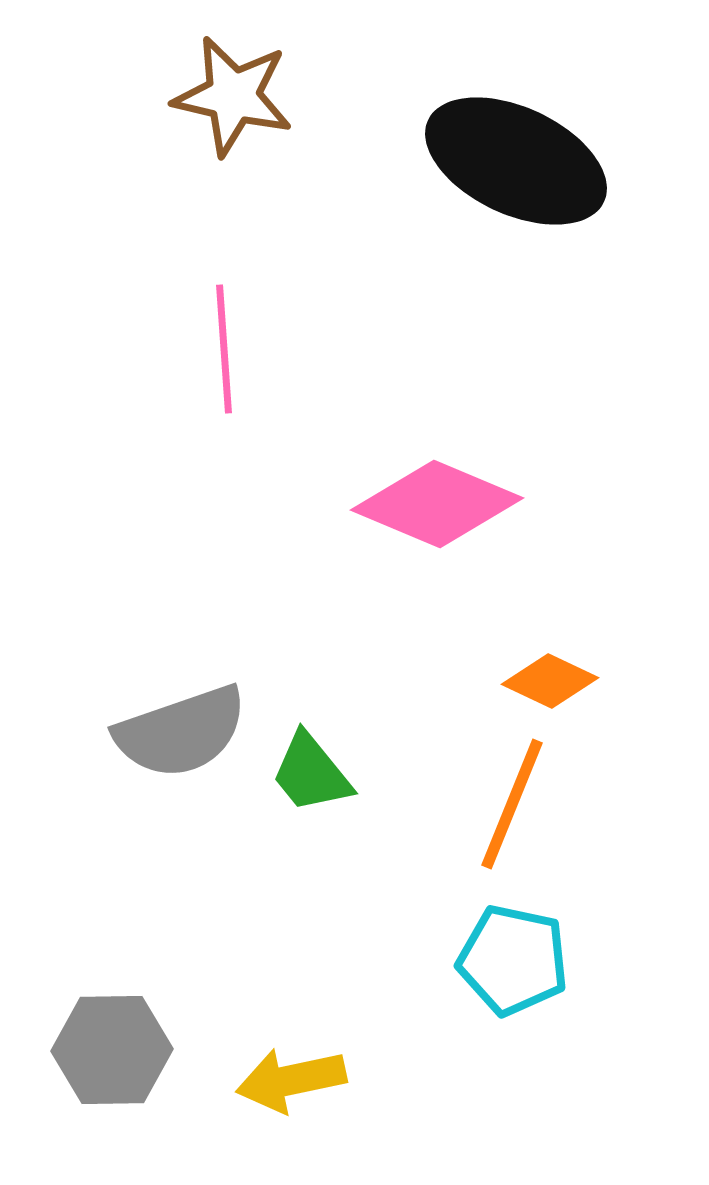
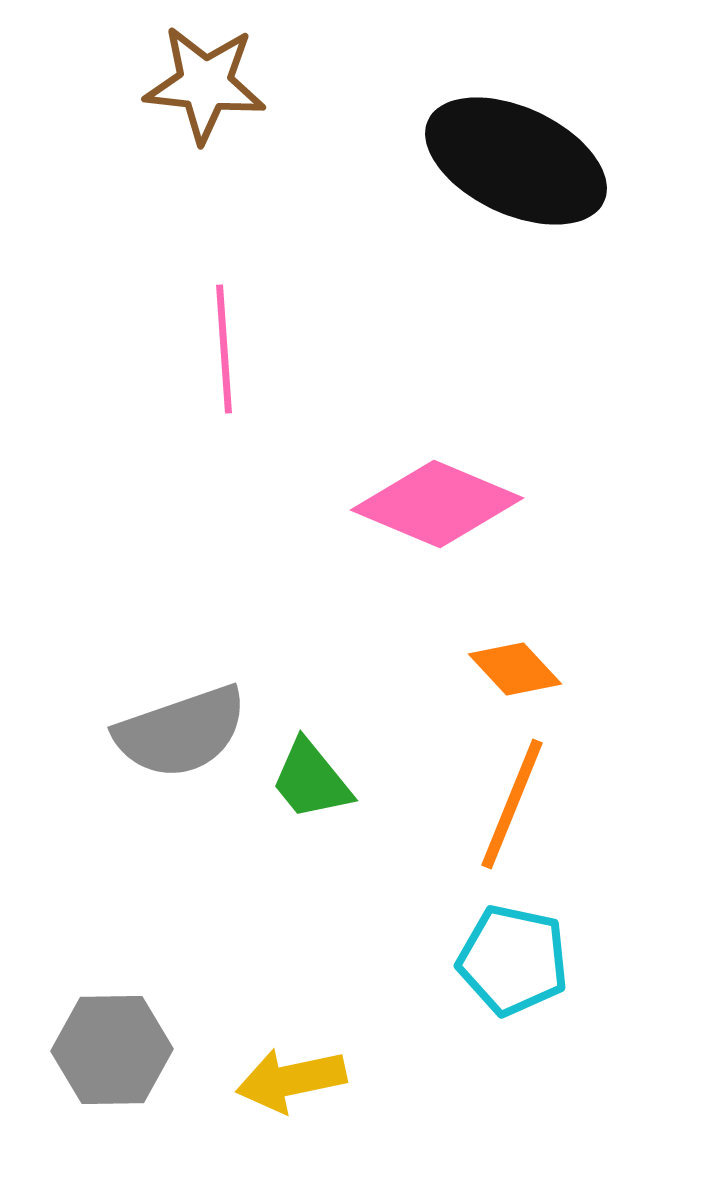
brown star: moved 28 px left, 12 px up; rotated 7 degrees counterclockwise
orange diamond: moved 35 px left, 12 px up; rotated 22 degrees clockwise
green trapezoid: moved 7 px down
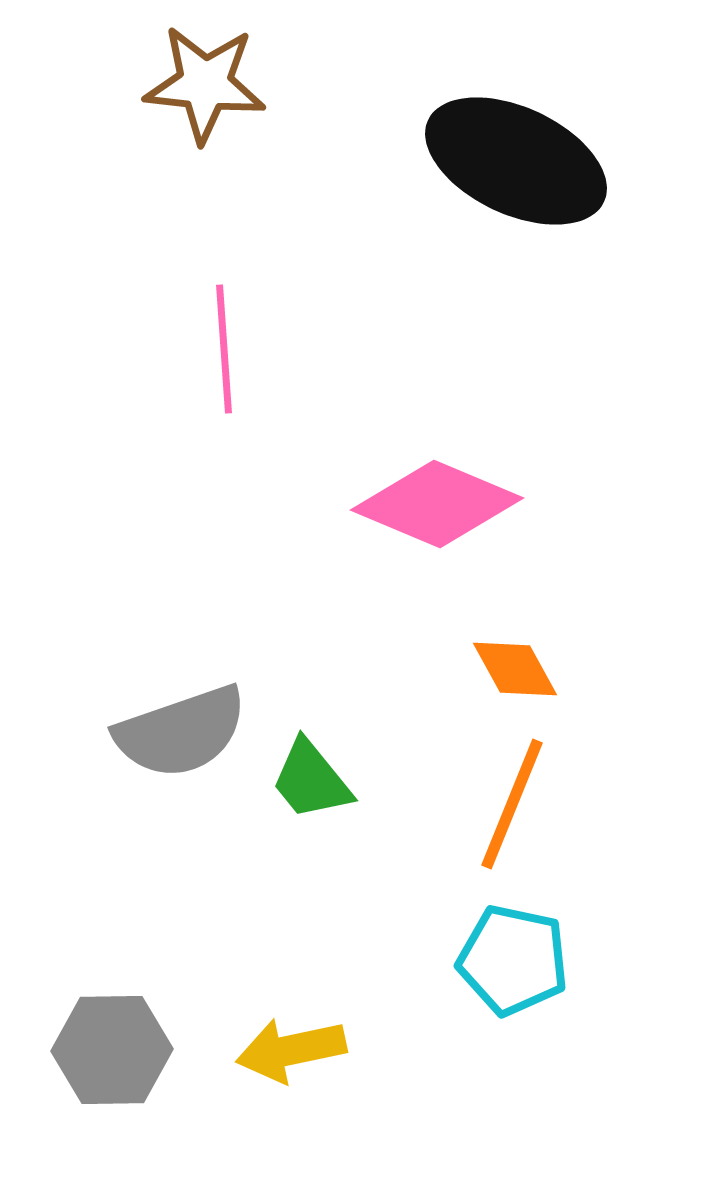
orange diamond: rotated 14 degrees clockwise
yellow arrow: moved 30 px up
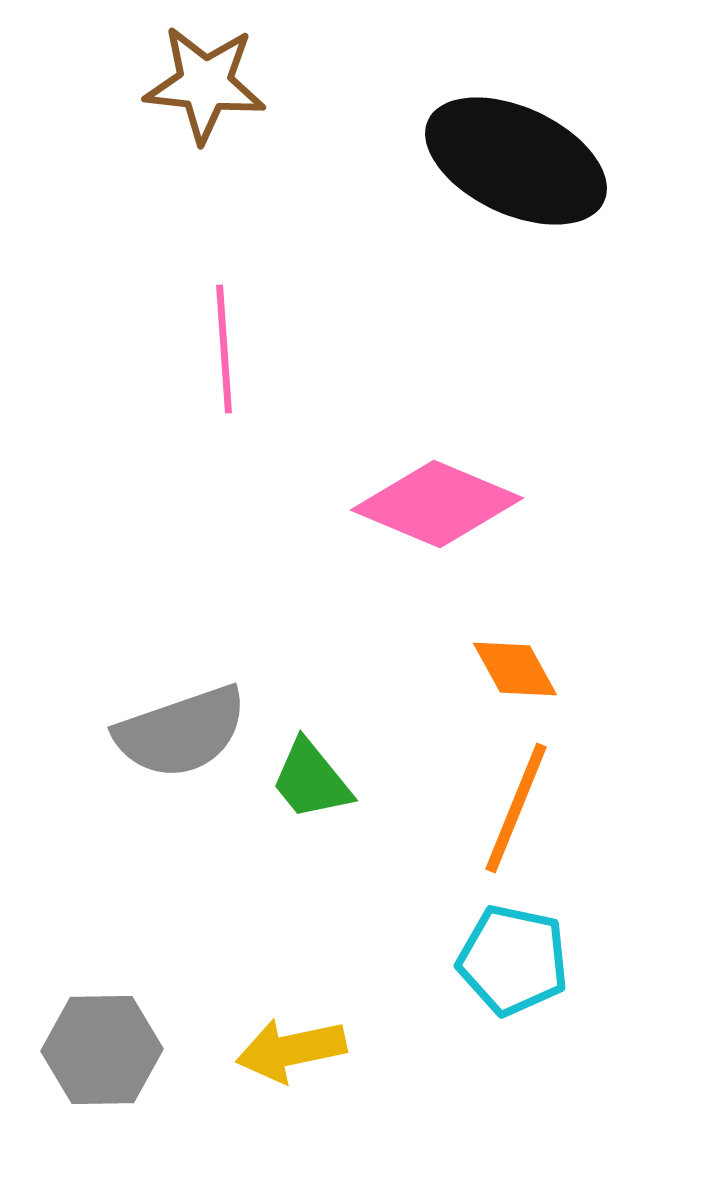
orange line: moved 4 px right, 4 px down
gray hexagon: moved 10 px left
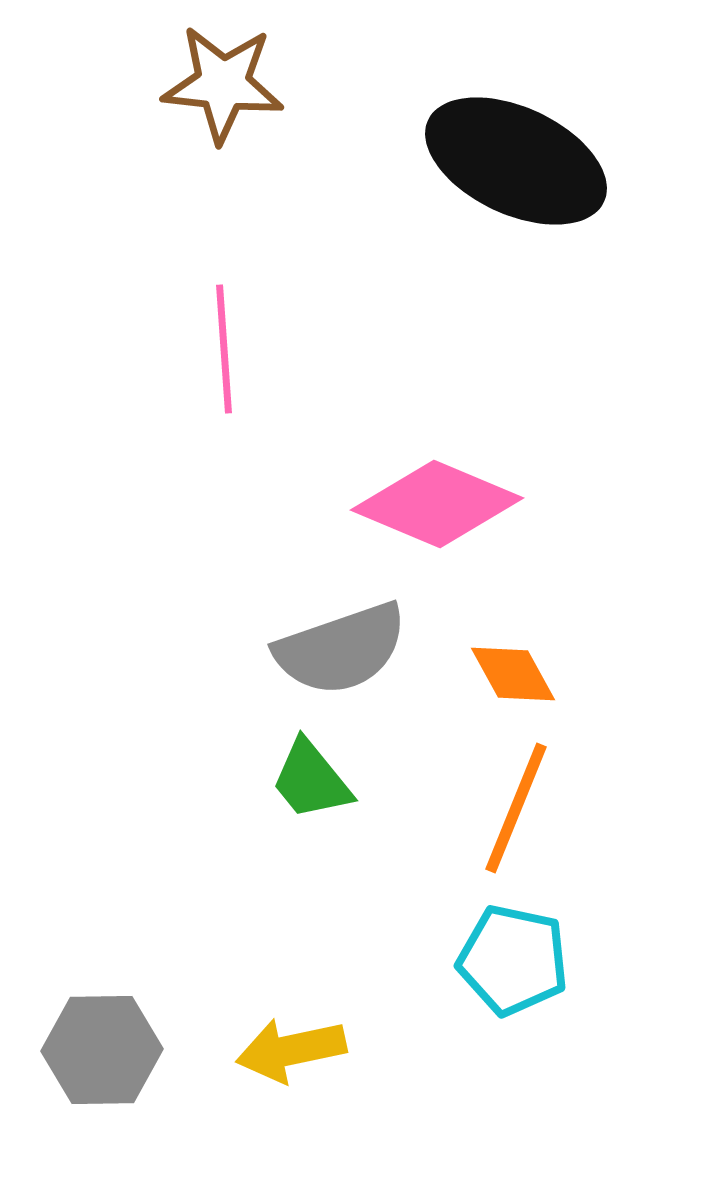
brown star: moved 18 px right
orange diamond: moved 2 px left, 5 px down
gray semicircle: moved 160 px right, 83 px up
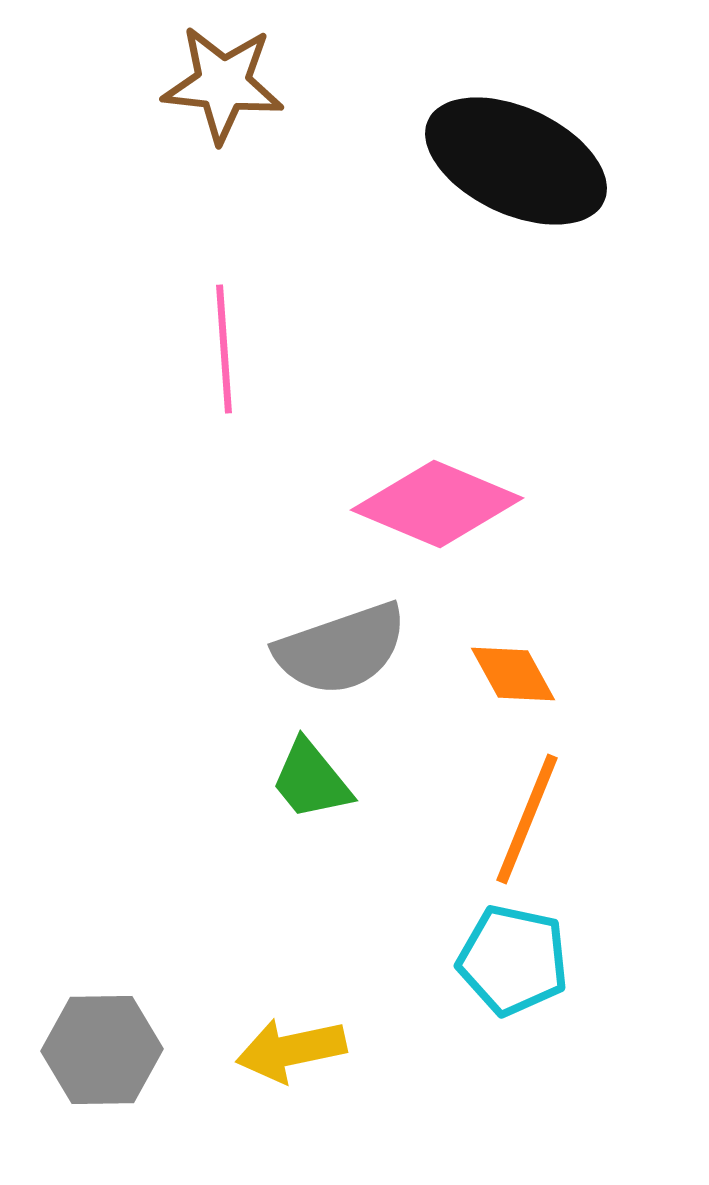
orange line: moved 11 px right, 11 px down
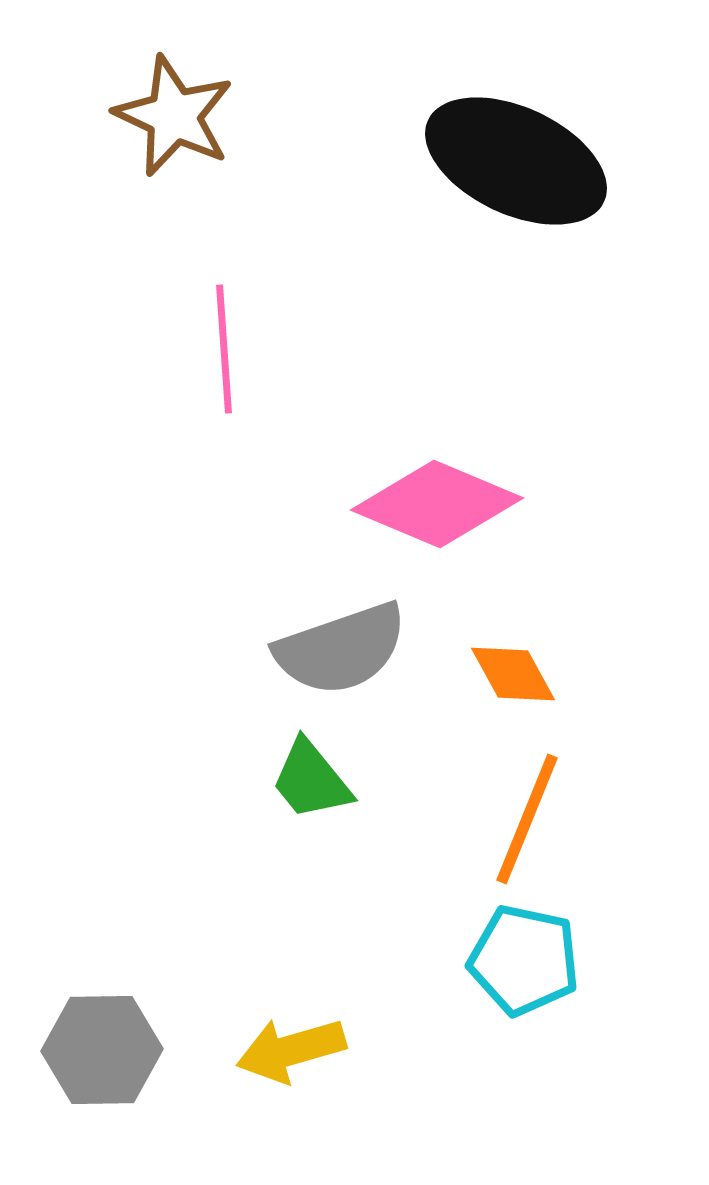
brown star: moved 49 px left, 32 px down; rotated 19 degrees clockwise
cyan pentagon: moved 11 px right
yellow arrow: rotated 4 degrees counterclockwise
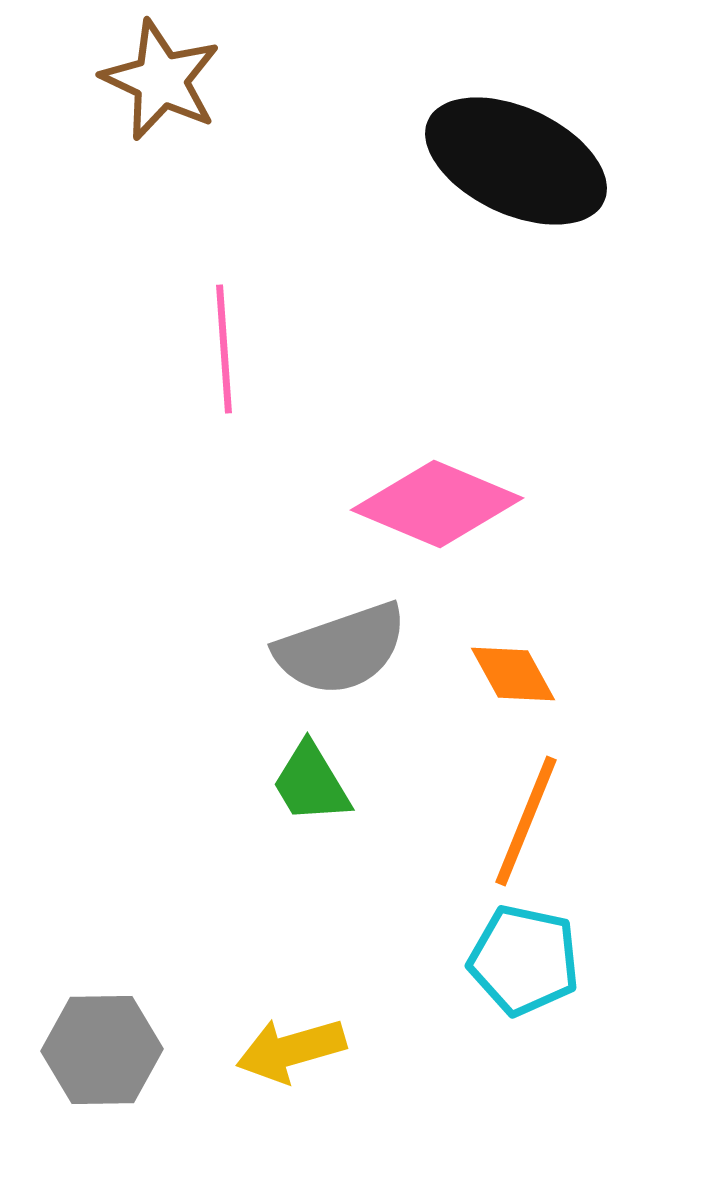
brown star: moved 13 px left, 36 px up
green trapezoid: moved 3 px down; rotated 8 degrees clockwise
orange line: moved 1 px left, 2 px down
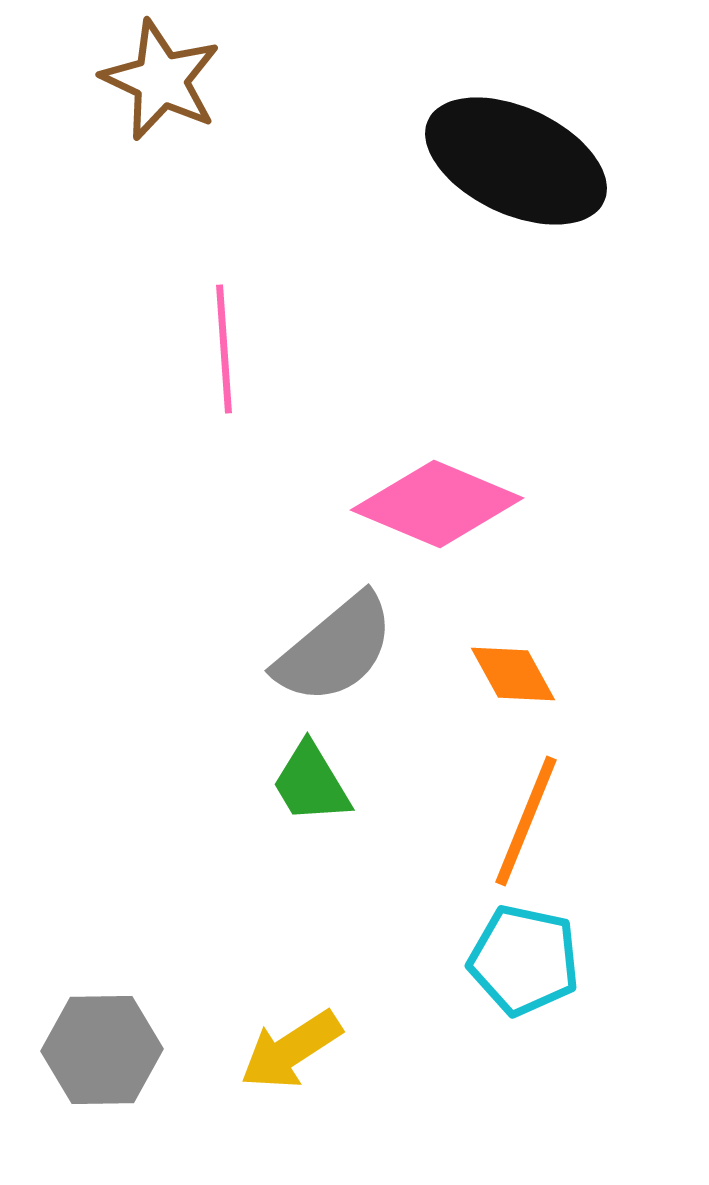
gray semicircle: moved 6 px left; rotated 21 degrees counterclockwise
yellow arrow: rotated 17 degrees counterclockwise
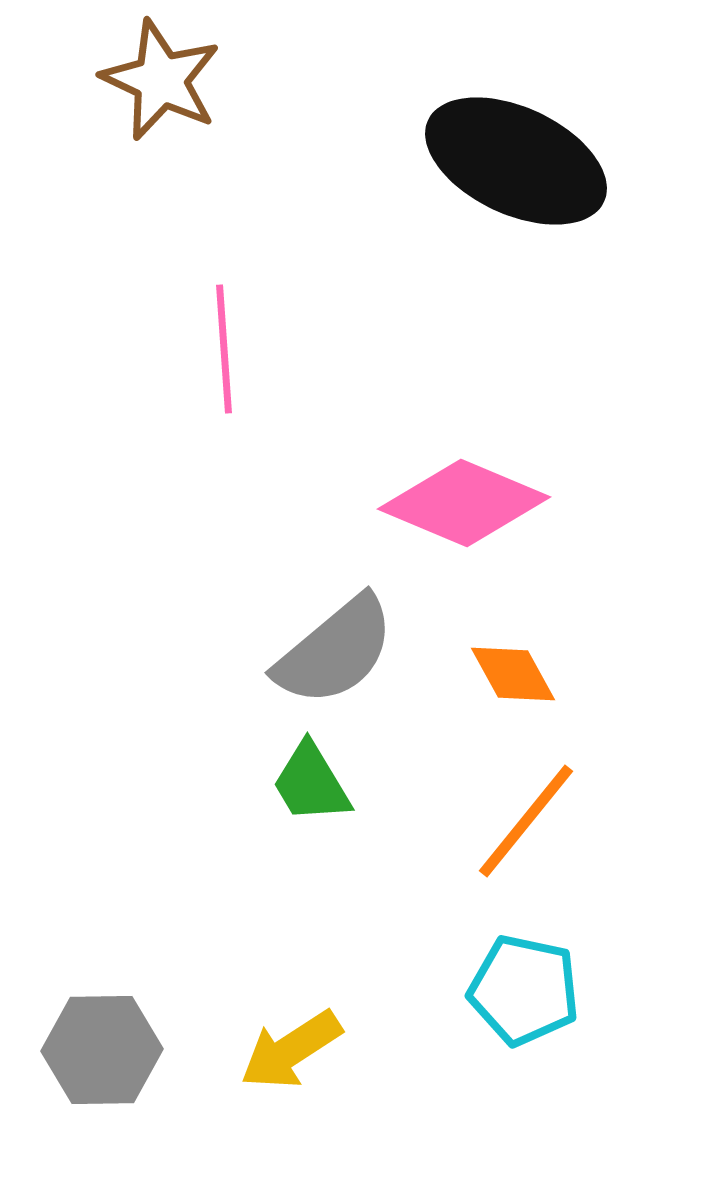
pink diamond: moved 27 px right, 1 px up
gray semicircle: moved 2 px down
orange line: rotated 17 degrees clockwise
cyan pentagon: moved 30 px down
